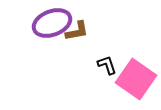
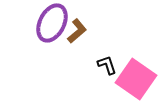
purple ellipse: rotated 42 degrees counterclockwise
brown L-shape: rotated 30 degrees counterclockwise
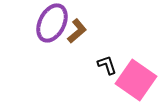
pink square: moved 1 px down
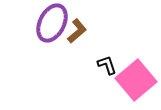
pink square: rotated 15 degrees clockwise
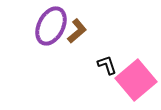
purple ellipse: moved 1 px left, 3 px down
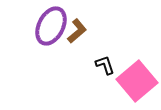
black L-shape: moved 2 px left
pink square: moved 1 px right, 1 px down
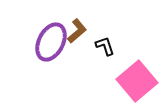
purple ellipse: moved 16 px down
black L-shape: moved 19 px up
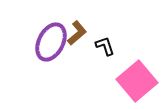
brown L-shape: moved 2 px down
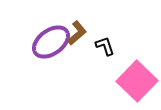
purple ellipse: rotated 27 degrees clockwise
pink square: rotated 6 degrees counterclockwise
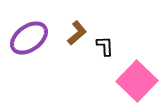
purple ellipse: moved 22 px left, 4 px up
black L-shape: rotated 15 degrees clockwise
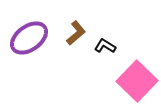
brown L-shape: moved 1 px left
black L-shape: rotated 55 degrees counterclockwise
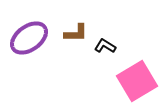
brown L-shape: rotated 40 degrees clockwise
pink square: rotated 15 degrees clockwise
